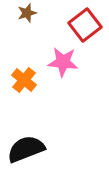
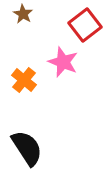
brown star: moved 4 px left, 1 px down; rotated 24 degrees counterclockwise
pink star: rotated 16 degrees clockwise
black semicircle: moved 1 px right, 1 px up; rotated 78 degrees clockwise
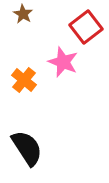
red square: moved 1 px right, 2 px down
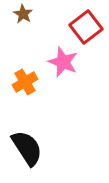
orange cross: moved 1 px right, 2 px down; rotated 20 degrees clockwise
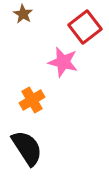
red square: moved 1 px left
pink star: rotated 8 degrees counterclockwise
orange cross: moved 7 px right, 18 px down
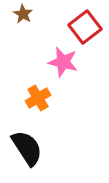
orange cross: moved 6 px right, 2 px up
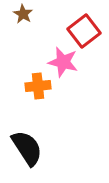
red square: moved 1 px left, 4 px down
orange cross: moved 12 px up; rotated 25 degrees clockwise
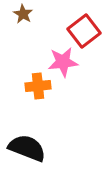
pink star: rotated 20 degrees counterclockwise
black semicircle: rotated 36 degrees counterclockwise
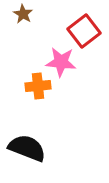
pink star: moved 2 px left; rotated 12 degrees clockwise
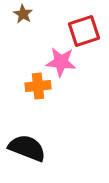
red square: rotated 20 degrees clockwise
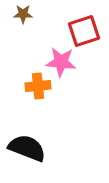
brown star: rotated 30 degrees counterclockwise
